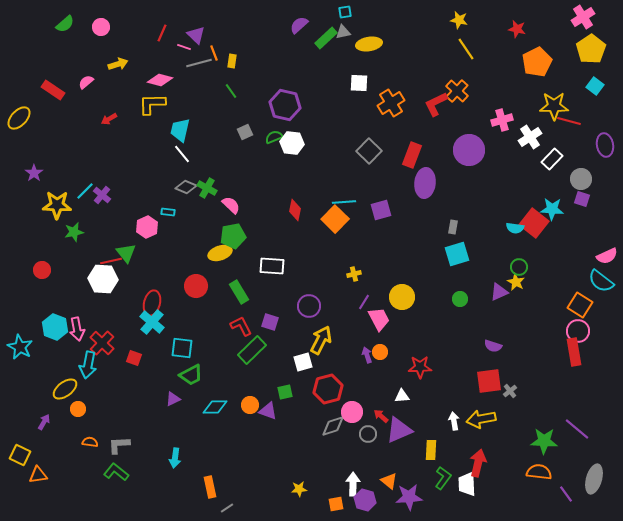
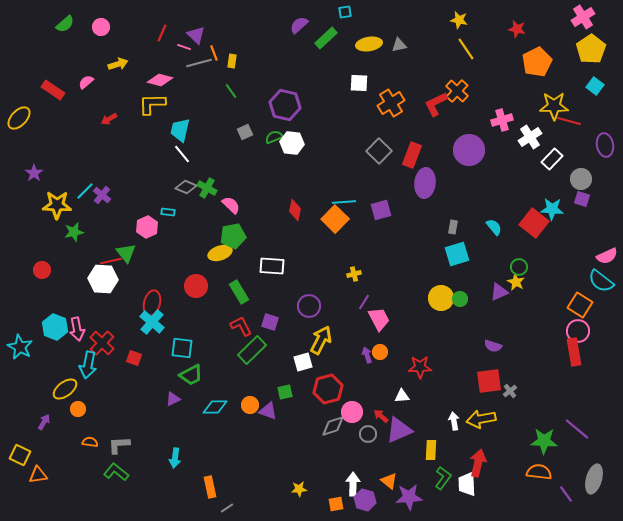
gray triangle at (343, 32): moved 56 px right, 13 px down
gray square at (369, 151): moved 10 px right
cyan semicircle at (515, 228): moved 21 px left, 1 px up; rotated 138 degrees counterclockwise
yellow circle at (402, 297): moved 39 px right, 1 px down
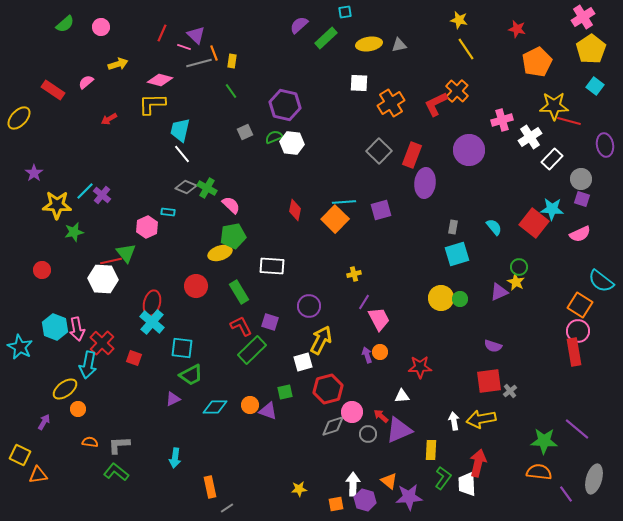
pink semicircle at (607, 256): moved 27 px left, 22 px up
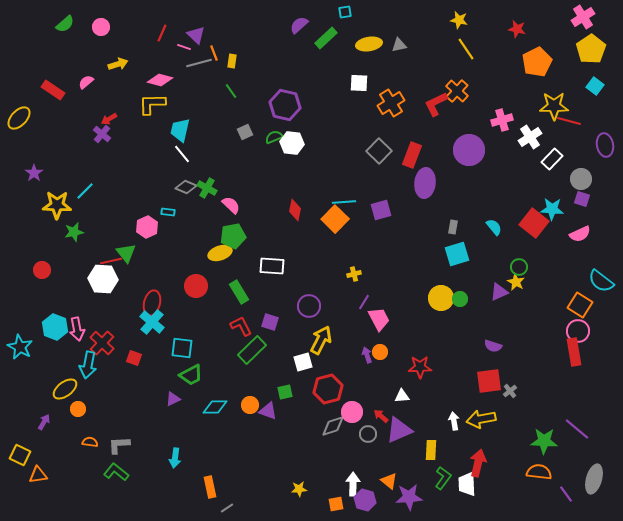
purple cross at (102, 195): moved 61 px up
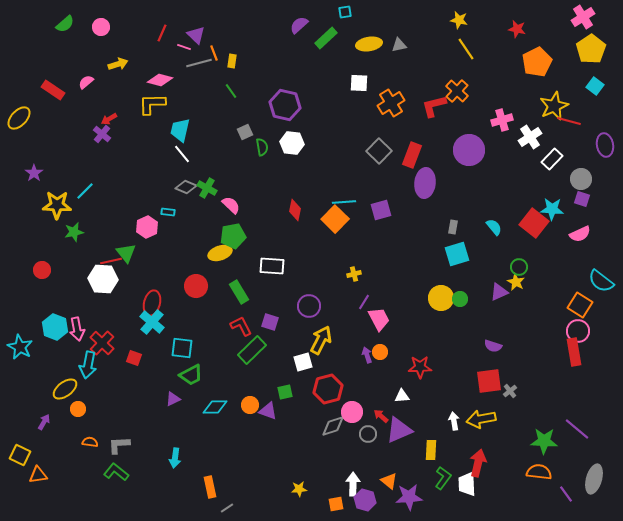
red L-shape at (436, 104): moved 2 px left, 2 px down; rotated 12 degrees clockwise
yellow star at (554, 106): rotated 24 degrees counterclockwise
green semicircle at (274, 137): moved 12 px left, 10 px down; rotated 102 degrees clockwise
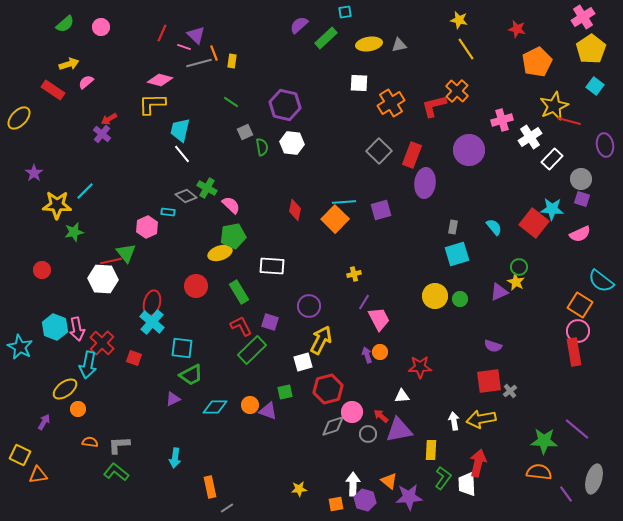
yellow arrow at (118, 64): moved 49 px left
green line at (231, 91): moved 11 px down; rotated 21 degrees counterclockwise
gray diamond at (186, 187): moved 9 px down; rotated 15 degrees clockwise
yellow circle at (441, 298): moved 6 px left, 2 px up
purple triangle at (399, 430): rotated 12 degrees clockwise
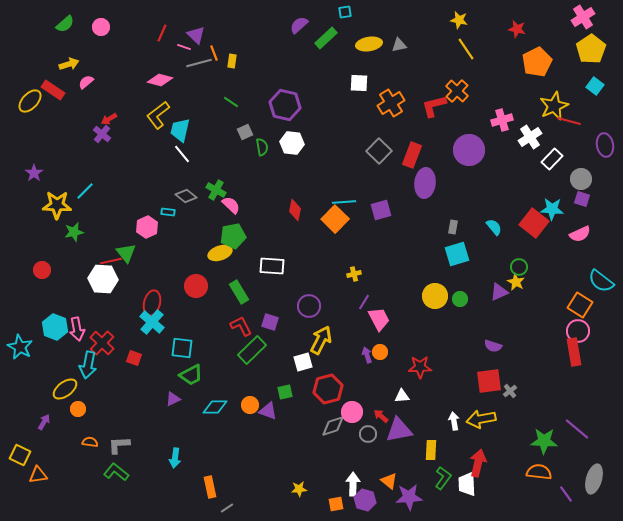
yellow L-shape at (152, 104): moved 6 px right, 11 px down; rotated 36 degrees counterclockwise
yellow ellipse at (19, 118): moved 11 px right, 17 px up
green cross at (207, 188): moved 9 px right, 2 px down
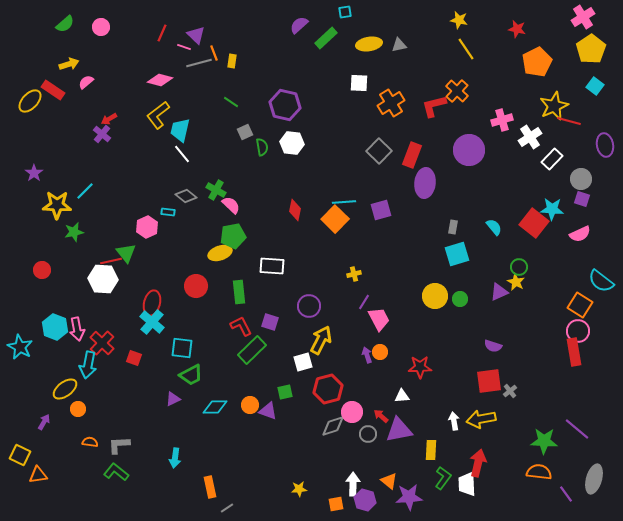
green rectangle at (239, 292): rotated 25 degrees clockwise
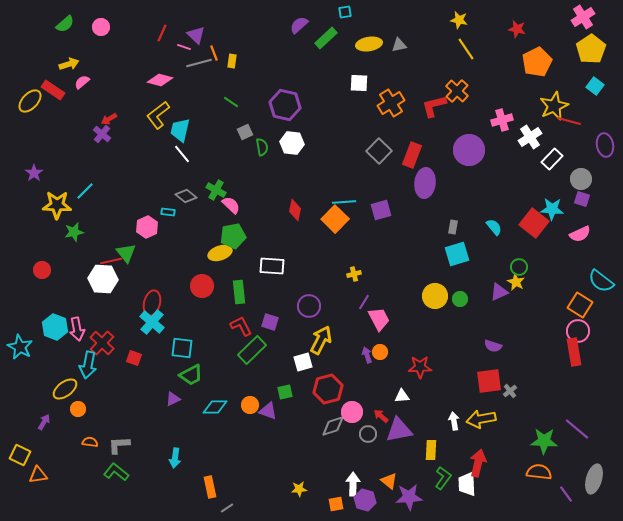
pink semicircle at (86, 82): moved 4 px left
red circle at (196, 286): moved 6 px right
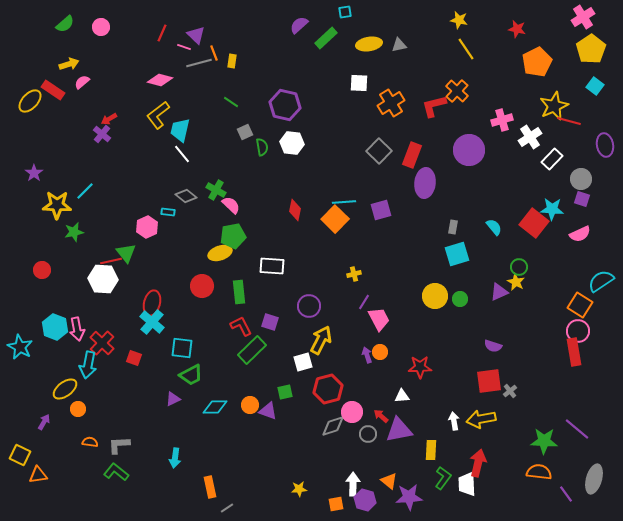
cyan semicircle at (601, 281): rotated 108 degrees clockwise
